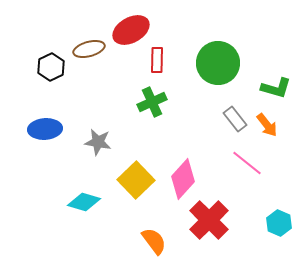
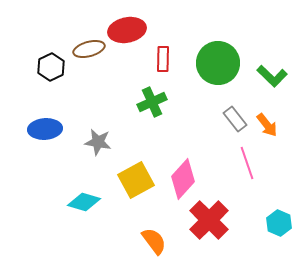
red ellipse: moved 4 px left; rotated 18 degrees clockwise
red rectangle: moved 6 px right, 1 px up
green L-shape: moved 4 px left, 12 px up; rotated 28 degrees clockwise
pink line: rotated 32 degrees clockwise
yellow square: rotated 15 degrees clockwise
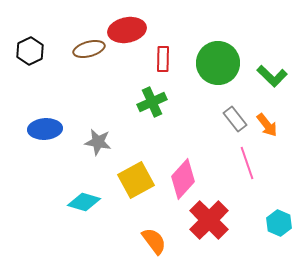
black hexagon: moved 21 px left, 16 px up
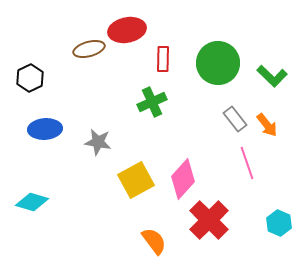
black hexagon: moved 27 px down
cyan diamond: moved 52 px left
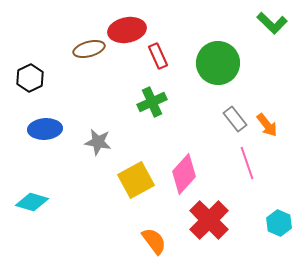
red rectangle: moved 5 px left, 3 px up; rotated 25 degrees counterclockwise
green L-shape: moved 53 px up
pink diamond: moved 1 px right, 5 px up
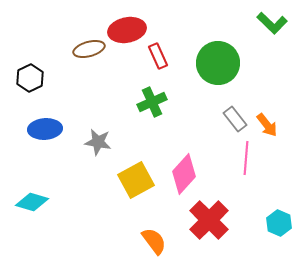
pink line: moved 1 px left, 5 px up; rotated 24 degrees clockwise
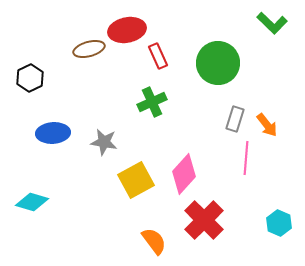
gray rectangle: rotated 55 degrees clockwise
blue ellipse: moved 8 px right, 4 px down
gray star: moved 6 px right
red cross: moved 5 px left
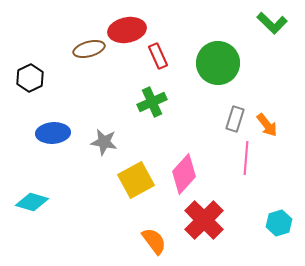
cyan hexagon: rotated 20 degrees clockwise
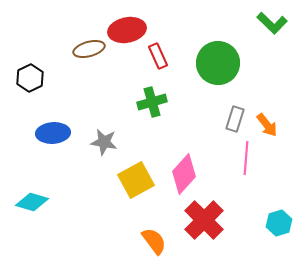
green cross: rotated 8 degrees clockwise
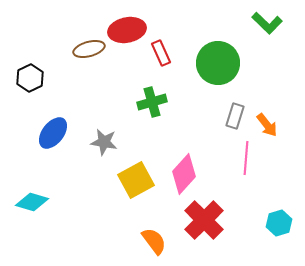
green L-shape: moved 5 px left
red rectangle: moved 3 px right, 3 px up
gray rectangle: moved 3 px up
blue ellipse: rotated 48 degrees counterclockwise
